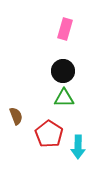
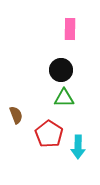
pink rectangle: moved 5 px right; rotated 15 degrees counterclockwise
black circle: moved 2 px left, 1 px up
brown semicircle: moved 1 px up
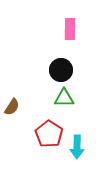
brown semicircle: moved 4 px left, 8 px up; rotated 54 degrees clockwise
cyan arrow: moved 1 px left
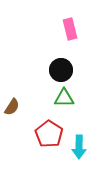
pink rectangle: rotated 15 degrees counterclockwise
cyan arrow: moved 2 px right
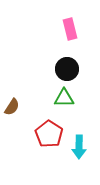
black circle: moved 6 px right, 1 px up
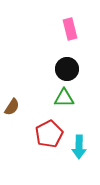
red pentagon: rotated 12 degrees clockwise
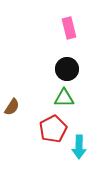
pink rectangle: moved 1 px left, 1 px up
red pentagon: moved 4 px right, 5 px up
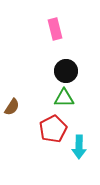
pink rectangle: moved 14 px left, 1 px down
black circle: moved 1 px left, 2 px down
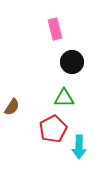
black circle: moved 6 px right, 9 px up
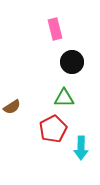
brown semicircle: rotated 24 degrees clockwise
cyan arrow: moved 2 px right, 1 px down
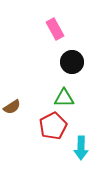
pink rectangle: rotated 15 degrees counterclockwise
red pentagon: moved 3 px up
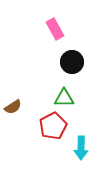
brown semicircle: moved 1 px right
